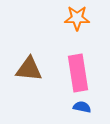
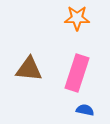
pink rectangle: moved 1 px left; rotated 27 degrees clockwise
blue semicircle: moved 3 px right, 3 px down
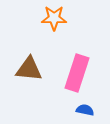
orange star: moved 23 px left
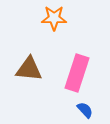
blue semicircle: rotated 36 degrees clockwise
